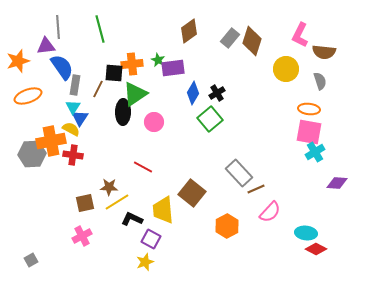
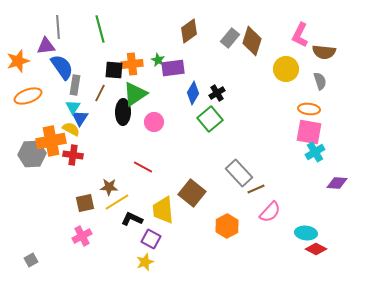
black square at (114, 73): moved 3 px up
brown line at (98, 89): moved 2 px right, 4 px down
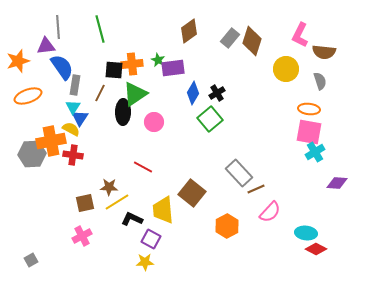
yellow star at (145, 262): rotated 18 degrees clockwise
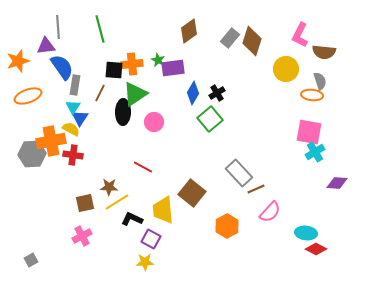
orange ellipse at (309, 109): moved 3 px right, 14 px up
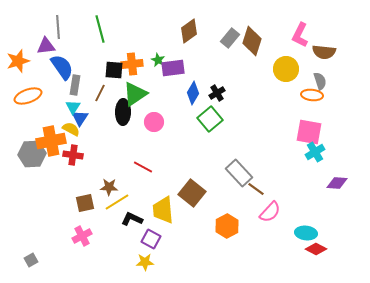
brown line at (256, 189): rotated 60 degrees clockwise
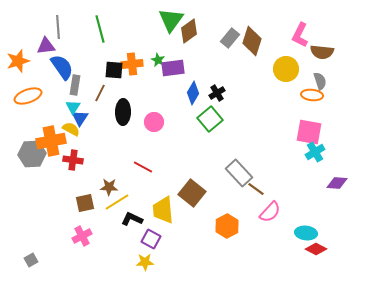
brown semicircle at (324, 52): moved 2 px left
green triangle at (135, 94): moved 36 px right, 74 px up; rotated 20 degrees counterclockwise
red cross at (73, 155): moved 5 px down
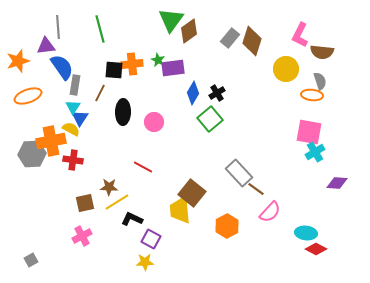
yellow trapezoid at (163, 210): moved 17 px right
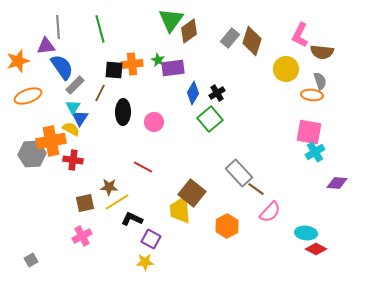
gray rectangle at (75, 85): rotated 36 degrees clockwise
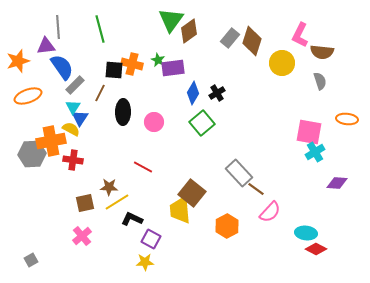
orange cross at (132, 64): rotated 20 degrees clockwise
yellow circle at (286, 69): moved 4 px left, 6 px up
orange ellipse at (312, 95): moved 35 px right, 24 px down
green square at (210, 119): moved 8 px left, 4 px down
pink cross at (82, 236): rotated 12 degrees counterclockwise
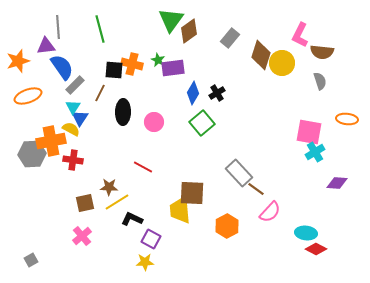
brown diamond at (252, 41): moved 9 px right, 14 px down
brown square at (192, 193): rotated 36 degrees counterclockwise
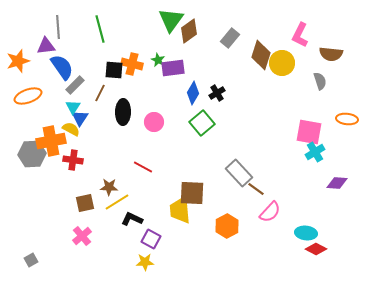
brown semicircle at (322, 52): moved 9 px right, 2 px down
